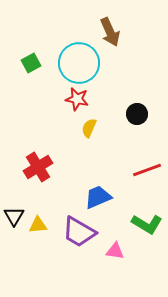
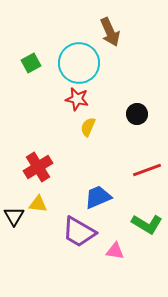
yellow semicircle: moved 1 px left, 1 px up
yellow triangle: moved 21 px up; rotated 12 degrees clockwise
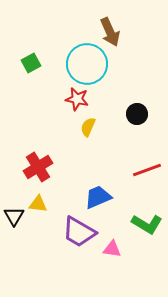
cyan circle: moved 8 px right, 1 px down
pink triangle: moved 3 px left, 2 px up
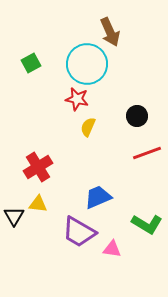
black circle: moved 2 px down
red line: moved 17 px up
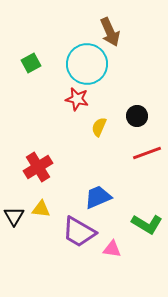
yellow semicircle: moved 11 px right
yellow triangle: moved 3 px right, 5 px down
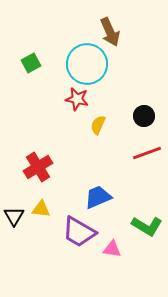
black circle: moved 7 px right
yellow semicircle: moved 1 px left, 2 px up
green L-shape: moved 2 px down
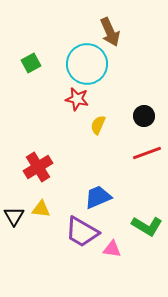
purple trapezoid: moved 3 px right
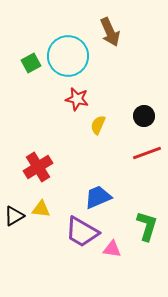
cyan circle: moved 19 px left, 8 px up
black triangle: rotated 30 degrees clockwise
green L-shape: rotated 104 degrees counterclockwise
